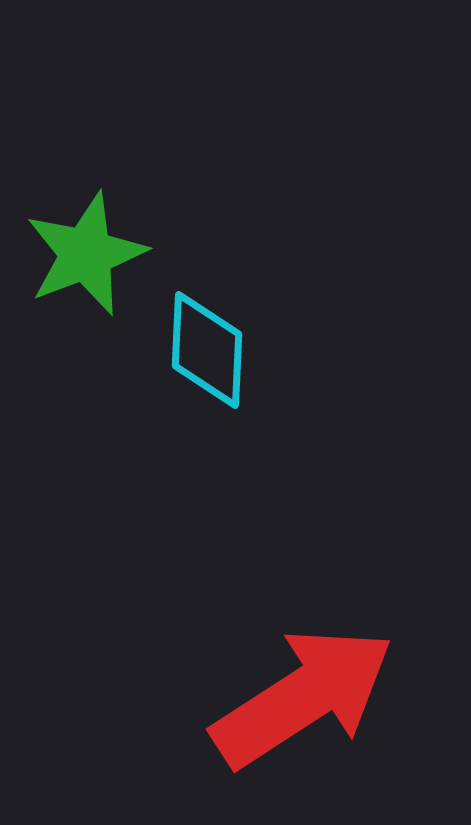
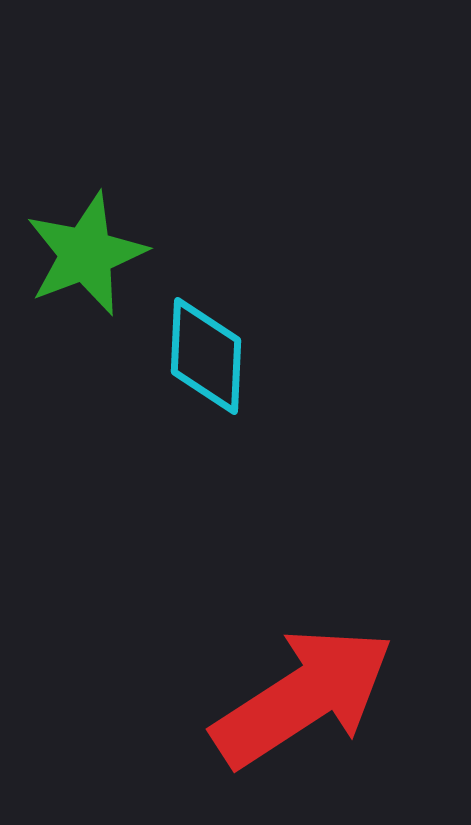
cyan diamond: moved 1 px left, 6 px down
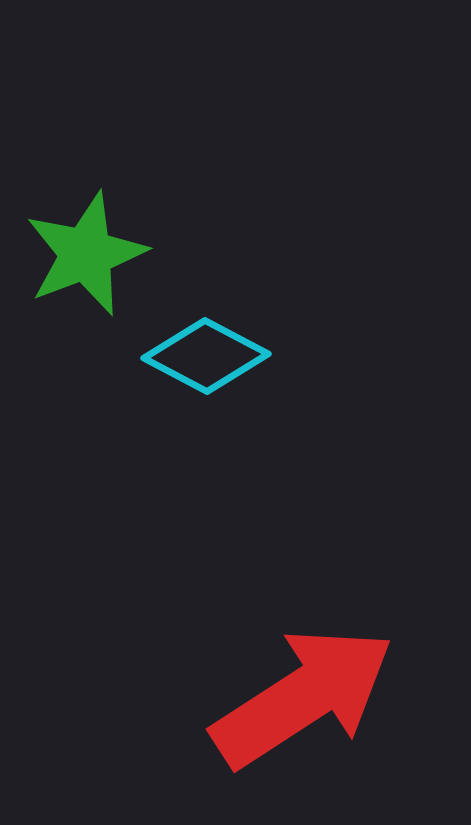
cyan diamond: rotated 65 degrees counterclockwise
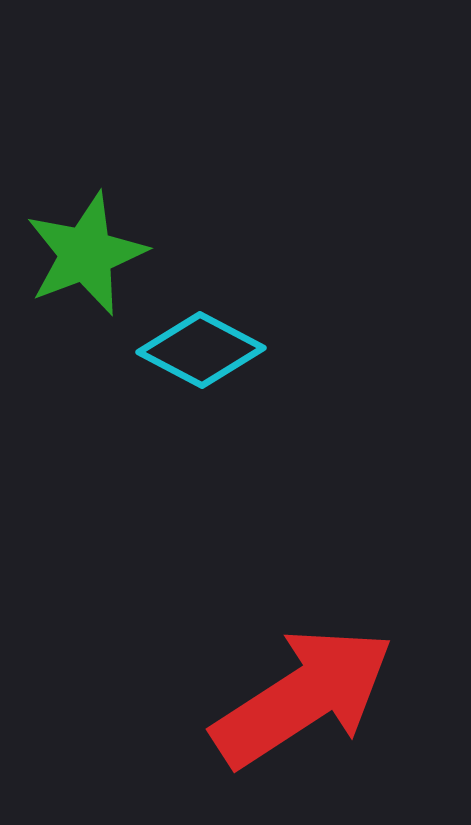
cyan diamond: moved 5 px left, 6 px up
